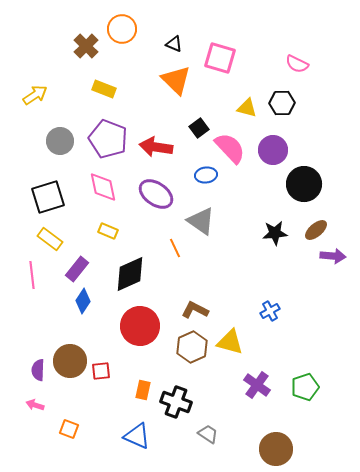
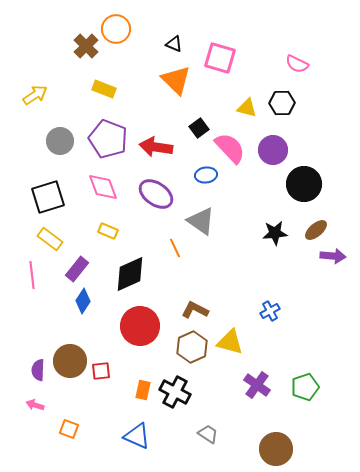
orange circle at (122, 29): moved 6 px left
pink diamond at (103, 187): rotated 8 degrees counterclockwise
black cross at (176, 402): moved 1 px left, 10 px up; rotated 8 degrees clockwise
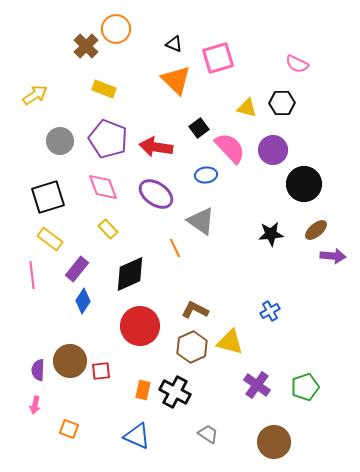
pink square at (220, 58): moved 2 px left; rotated 32 degrees counterclockwise
yellow rectangle at (108, 231): moved 2 px up; rotated 24 degrees clockwise
black star at (275, 233): moved 4 px left, 1 px down
pink arrow at (35, 405): rotated 96 degrees counterclockwise
brown circle at (276, 449): moved 2 px left, 7 px up
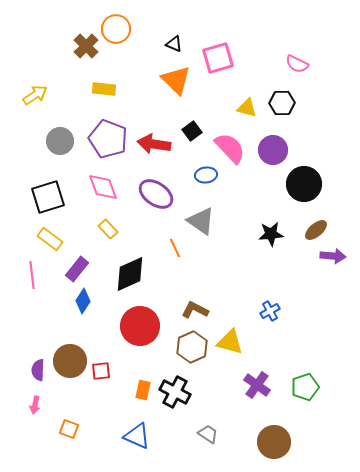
yellow rectangle at (104, 89): rotated 15 degrees counterclockwise
black square at (199, 128): moved 7 px left, 3 px down
red arrow at (156, 147): moved 2 px left, 3 px up
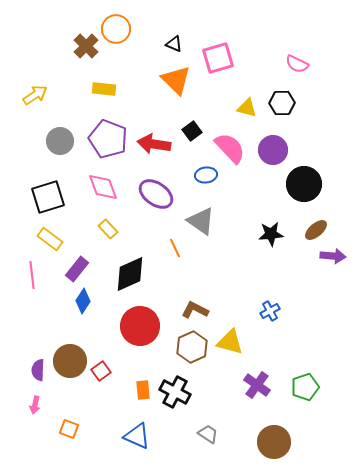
red square at (101, 371): rotated 30 degrees counterclockwise
orange rectangle at (143, 390): rotated 18 degrees counterclockwise
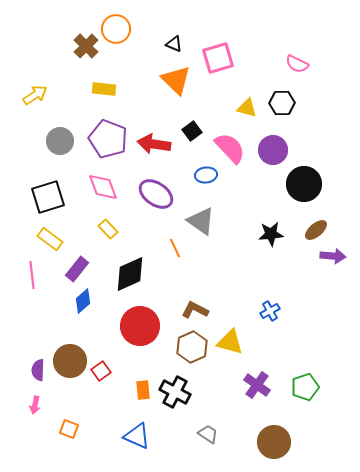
blue diamond at (83, 301): rotated 15 degrees clockwise
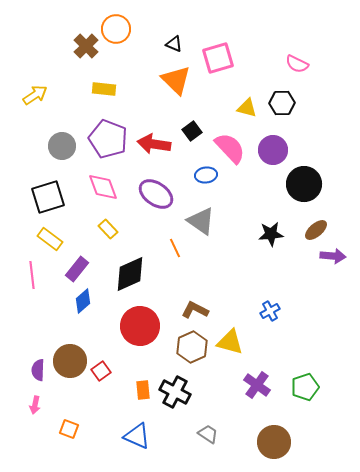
gray circle at (60, 141): moved 2 px right, 5 px down
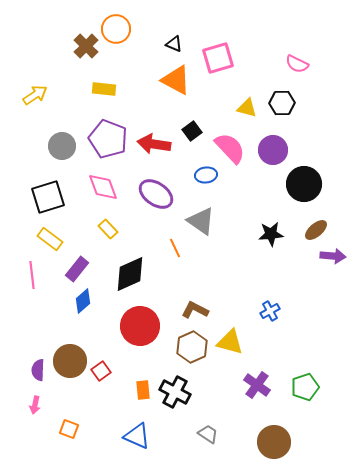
orange triangle at (176, 80): rotated 16 degrees counterclockwise
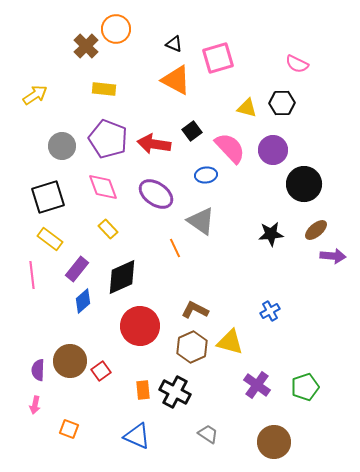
black diamond at (130, 274): moved 8 px left, 3 px down
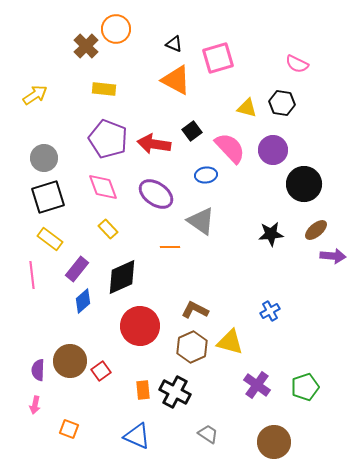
black hexagon at (282, 103): rotated 10 degrees clockwise
gray circle at (62, 146): moved 18 px left, 12 px down
orange line at (175, 248): moved 5 px left, 1 px up; rotated 66 degrees counterclockwise
